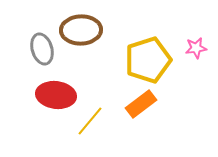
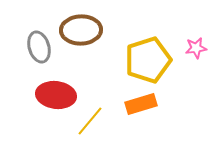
gray ellipse: moved 3 px left, 2 px up
orange rectangle: rotated 20 degrees clockwise
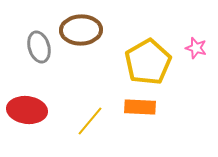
pink star: rotated 25 degrees clockwise
yellow pentagon: moved 2 px down; rotated 12 degrees counterclockwise
red ellipse: moved 29 px left, 15 px down
orange rectangle: moved 1 px left, 3 px down; rotated 20 degrees clockwise
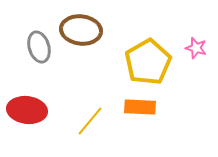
brown ellipse: rotated 9 degrees clockwise
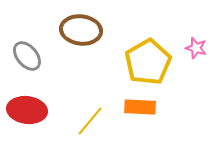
gray ellipse: moved 12 px left, 9 px down; rotated 24 degrees counterclockwise
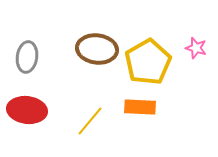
brown ellipse: moved 16 px right, 19 px down
gray ellipse: moved 1 px down; rotated 48 degrees clockwise
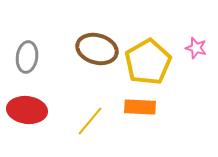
brown ellipse: rotated 9 degrees clockwise
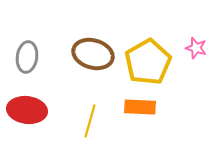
brown ellipse: moved 4 px left, 5 px down
yellow line: rotated 24 degrees counterclockwise
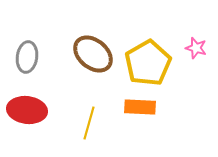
brown ellipse: rotated 24 degrees clockwise
yellow pentagon: moved 1 px down
yellow line: moved 1 px left, 2 px down
